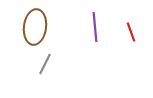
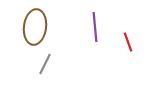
red line: moved 3 px left, 10 px down
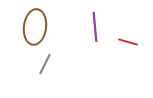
red line: rotated 54 degrees counterclockwise
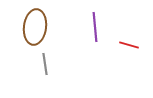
red line: moved 1 px right, 3 px down
gray line: rotated 35 degrees counterclockwise
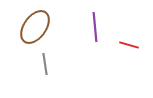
brown ellipse: rotated 28 degrees clockwise
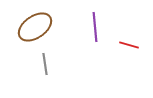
brown ellipse: rotated 20 degrees clockwise
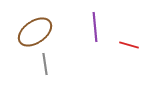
brown ellipse: moved 5 px down
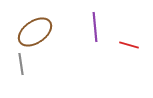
gray line: moved 24 px left
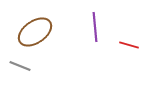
gray line: moved 1 px left, 2 px down; rotated 60 degrees counterclockwise
